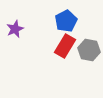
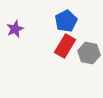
gray hexagon: moved 3 px down
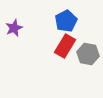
purple star: moved 1 px left, 1 px up
gray hexagon: moved 1 px left, 1 px down
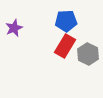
blue pentagon: rotated 25 degrees clockwise
gray hexagon: rotated 15 degrees clockwise
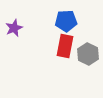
red rectangle: rotated 20 degrees counterclockwise
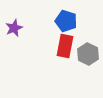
blue pentagon: rotated 20 degrees clockwise
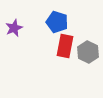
blue pentagon: moved 9 px left, 1 px down
gray hexagon: moved 2 px up
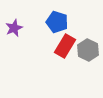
red rectangle: rotated 20 degrees clockwise
gray hexagon: moved 2 px up
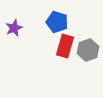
red rectangle: rotated 15 degrees counterclockwise
gray hexagon: rotated 15 degrees clockwise
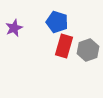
red rectangle: moved 1 px left
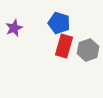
blue pentagon: moved 2 px right, 1 px down
